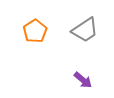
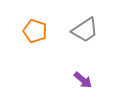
orange pentagon: rotated 20 degrees counterclockwise
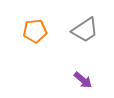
orange pentagon: rotated 25 degrees counterclockwise
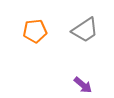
purple arrow: moved 5 px down
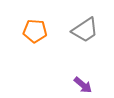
orange pentagon: rotated 10 degrees clockwise
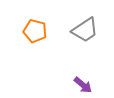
orange pentagon: rotated 10 degrees clockwise
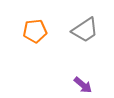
orange pentagon: rotated 20 degrees counterclockwise
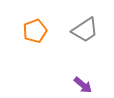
orange pentagon: rotated 15 degrees counterclockwise
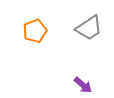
gray trapezoid: moved 4 px right, 2 px up
